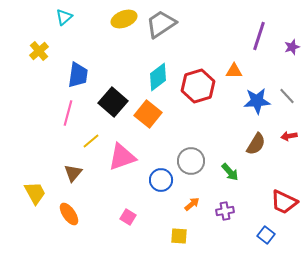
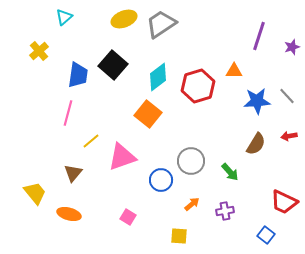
black square: moved 37 px up
yellow trapezoid: rotated 10 degrees counterclockwise
orange ellipse: rotated 40 degrees counterclockwise
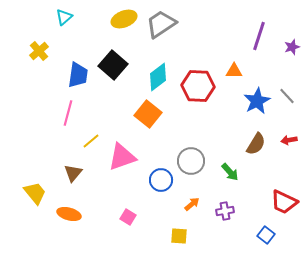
red hexagon: rotated 20 degrees clockwise
blue star: rotated 24 degrees counterclockwise
red arrow: moved 4 px down
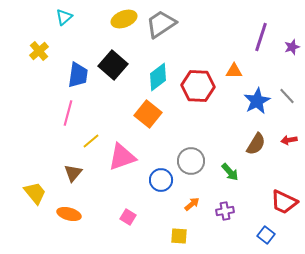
purple line: moved 2 px right, 1 px down
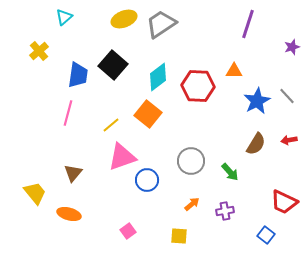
purple line: moved 13 px left, 13 px up
yellow line: moved 20 px right, 16 px up
blue circle: moved 14 px left
pink square: moved 14 px down; rotated 21 degrees clockwise
